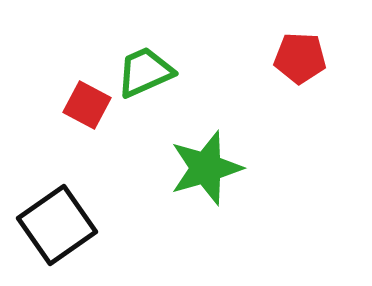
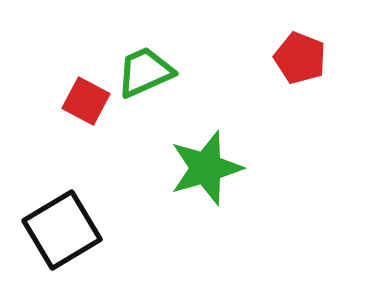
red pentagon: rotated 18 degrees clockwise
red square: moved 1 px left, 4 px up
black square: moved 5 px right, 5 px down; rotated 4 degrees clockwise
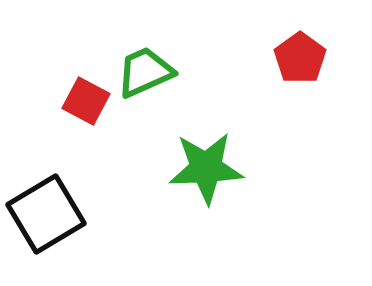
red pentagon: rotated 15 degrees clockwise
green star: rotated 14 degrees clockwise
black square: moved 16 px left, 16 px up
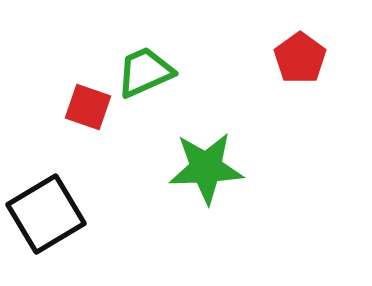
red square: moved 2 px right, 6 px down; rotated 9 degrees counterclockwise
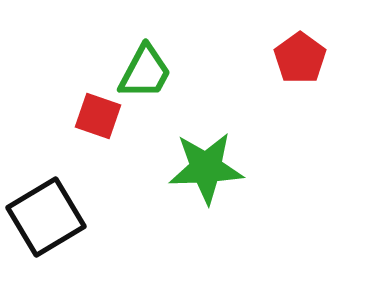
green trapezoid: rotated 142 degrees clockwise
red square: moved 10 px right, 9 px down
black square: moved 3 px down
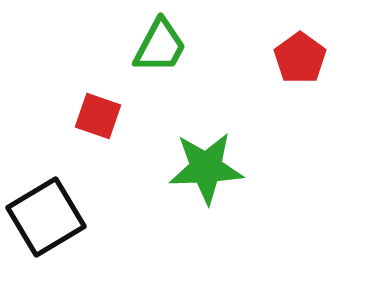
green trapezoid: moved 15 px right, 26 px up
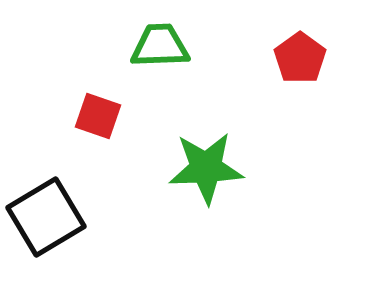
green trapezoid: rotated 120 degrees counterclockwise
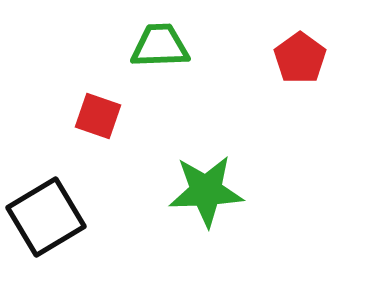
green star: moved 23 px down
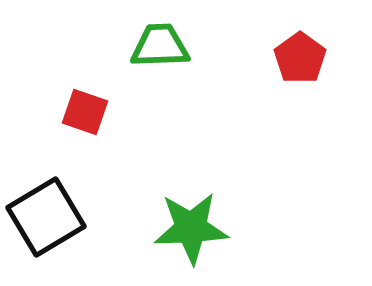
red square: moved 13 px left, 4 px up
green star: moved 15 px left, 37 px down
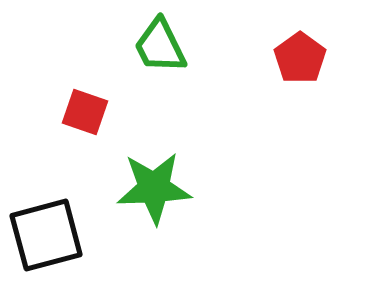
green trapezoid: rotated 114 degrees counterclockwise
black square: moved 18 px down; rotated 16 degrees clockwise
green star: moved 37 px left, 40 px up
